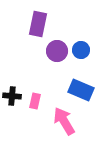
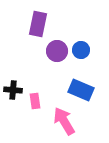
black cross: moved 1 px right, 6 px up
pink rectangle: rotated 21 degrees counterclockwise
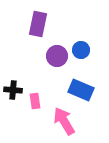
purple circle: moved 5 px down
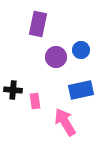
purple circle: moved 1 px left, 1 px down
blue rectangle: rotated 35 degrees counterclockwise
pink arrow: moved 1 px right, 1 px down
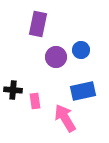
blue rectangle: moved 2 px right, 1 px down
pink arrow: moved 4 px up
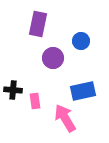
blue circle: moved 9 px up
purple circle: moved 3 px left, 1 px down
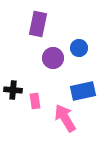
blue circle: moved 2 px left, 7 px down
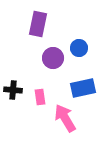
blue rectangle: moved 3 px up
pink rectangle: moved 5 px right, 4 px up
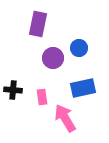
pink rectangle: moved 2 px right
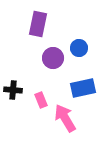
pink rectangle: moved 1 px left, 3 px down; rotated 14 degrees counterclockwise
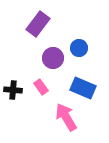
purple rectangle: rotated 25 degrees clockwise
blue rectangle: rotated 35 degrees clockwise
pink rectangle: moved 13 px up; rotated 14 degrees counterclockwise
pink arrow: moved 1 px right, 1 px up
